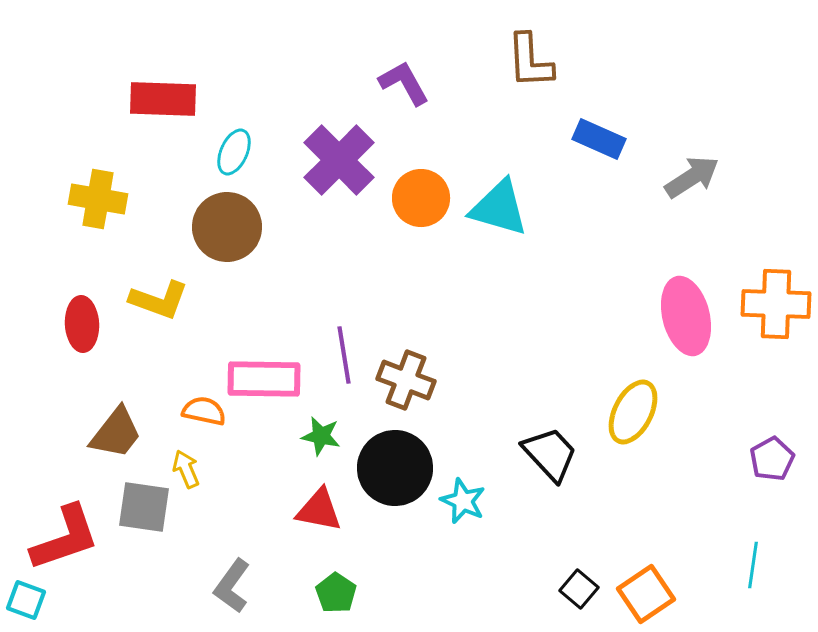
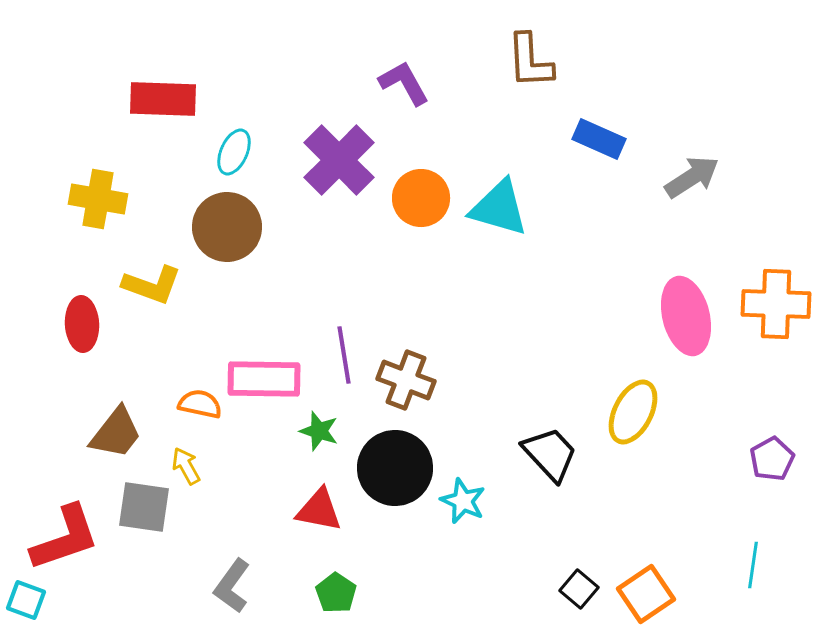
yellow L-shape: moved 7 px left, 15 px up
orange semicircle: moved 4 px left, 7 px up
green star: moved 2 px left, 5 px up; rotated 6 degrees clockwise
yellow arrow: moved 3 px up; rotated 6 degrees counterclockwise
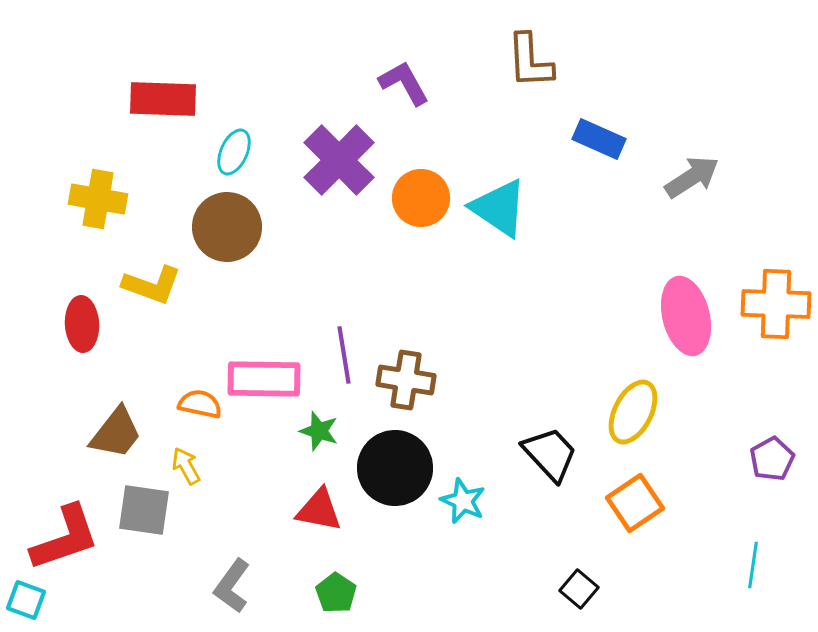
cyan triangle: rotated 18 degrees clockwise
brown cross: rotated 12 degrees counterclockwise
gray square: moved 3 px down
orange square: moved 11 px left, 91 px up
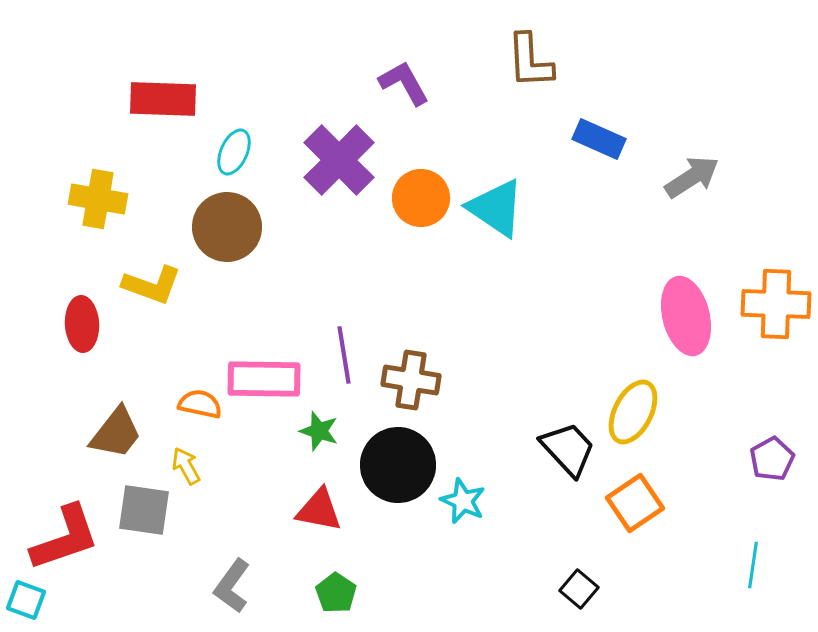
cyan triangle: moved 3 px left
brown cross: moved 5 px right
black trapezoid: moved 18 px right, 5 px up
black circle: moved 3 px right, 3 px up
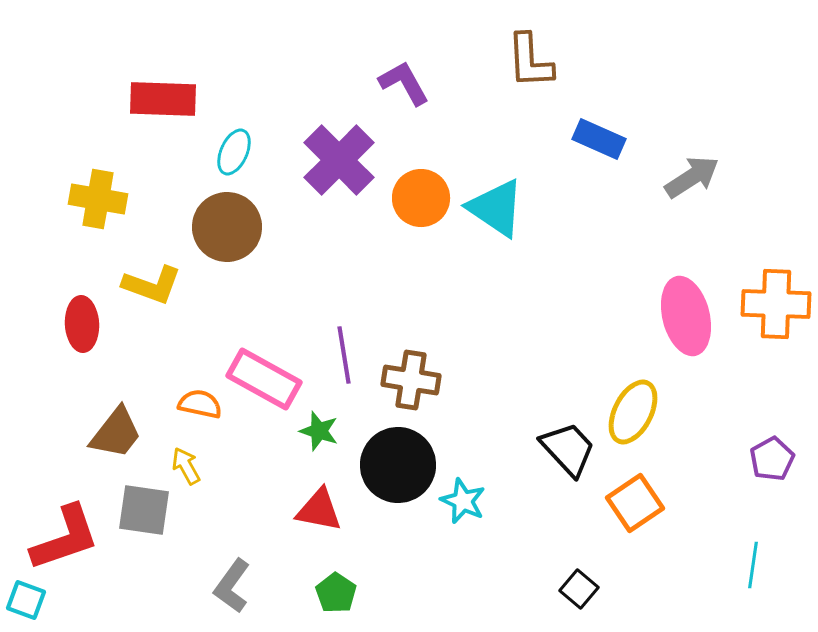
pink rectangle: rotated 28 degrees clockwise
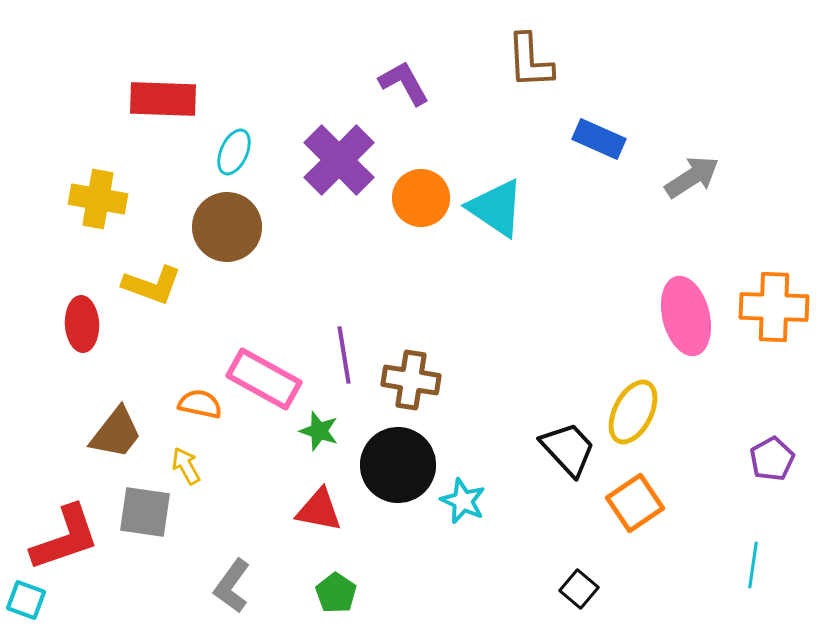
orange cross: moved 2 px left, 3 px down
gray square: moved 1 px right, 2 px down
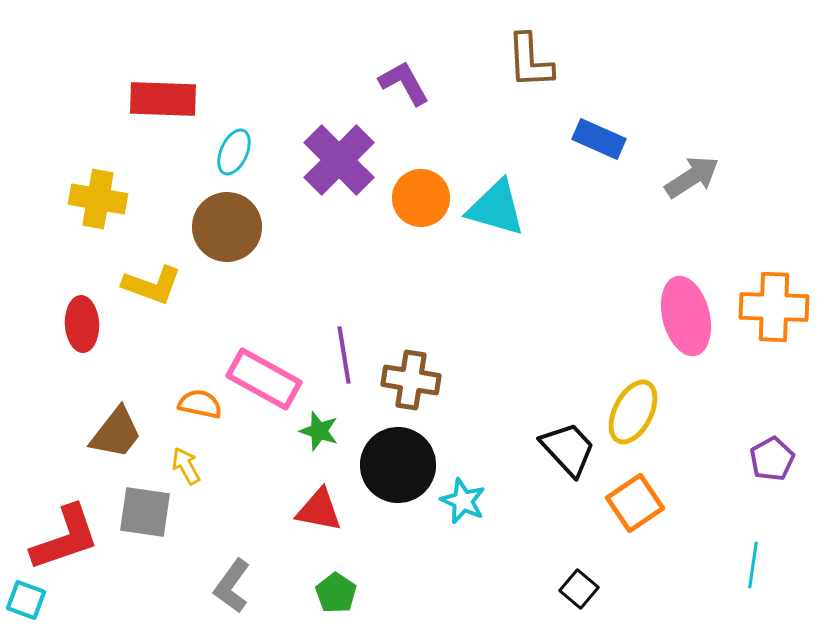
cyan triangle: rotated 18 degrees counterclockwise
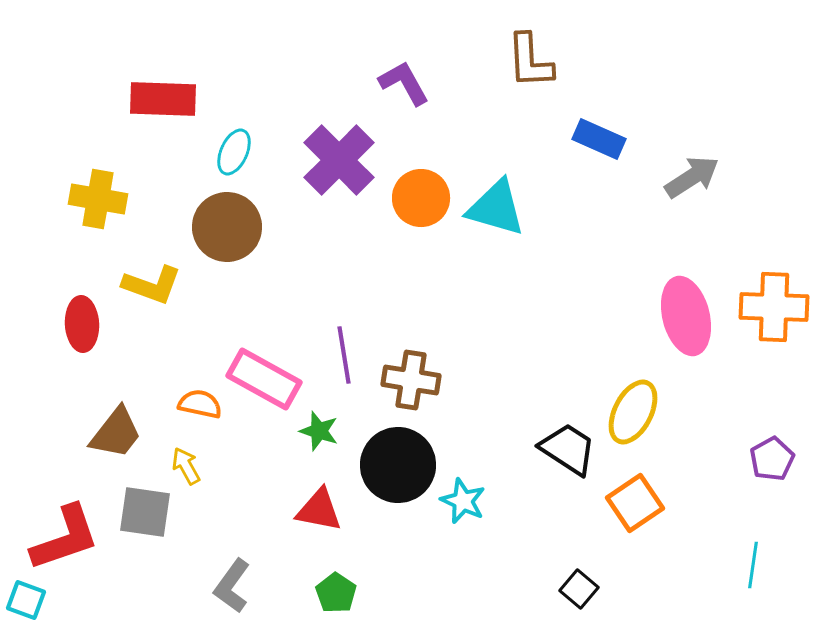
black trapezoid: rotated 14 degrees counterclockwise
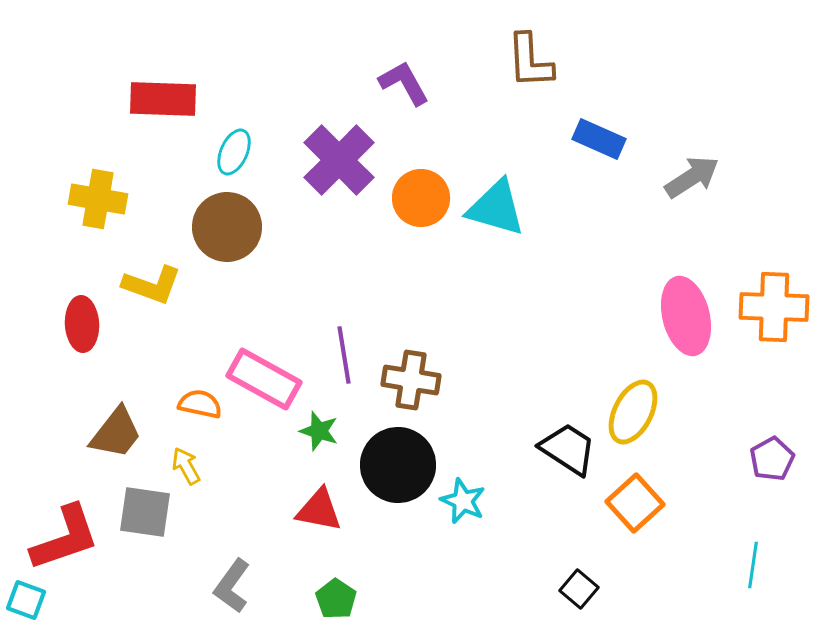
orange square: rotated 8 degrees counterclockwise
green pentagon: moved 6 px down
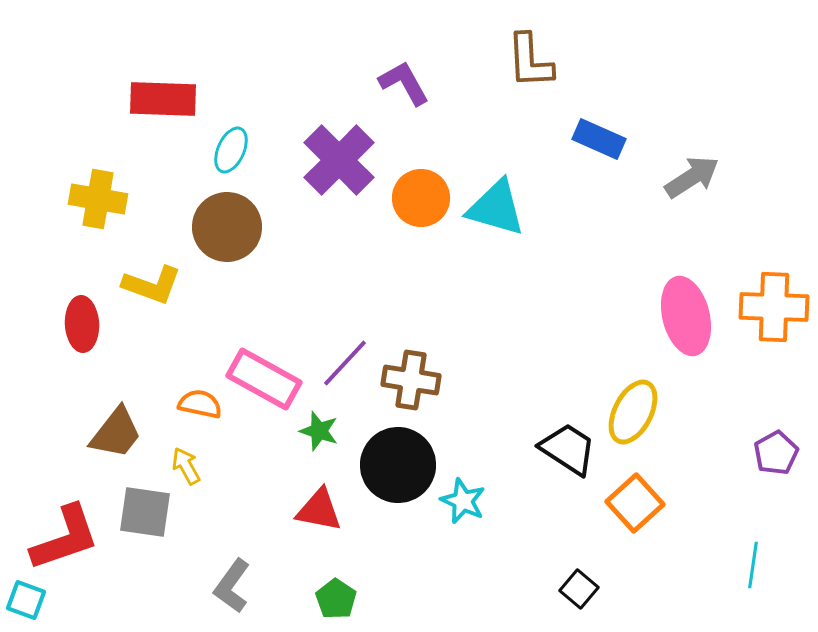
cyan ellipse: moved 3 px left, 2 px up
purple line: moved 1 px right, 8 px down; rotated 52 degrees clockwise
purple pentagon: moved 4 px right, 6 px up
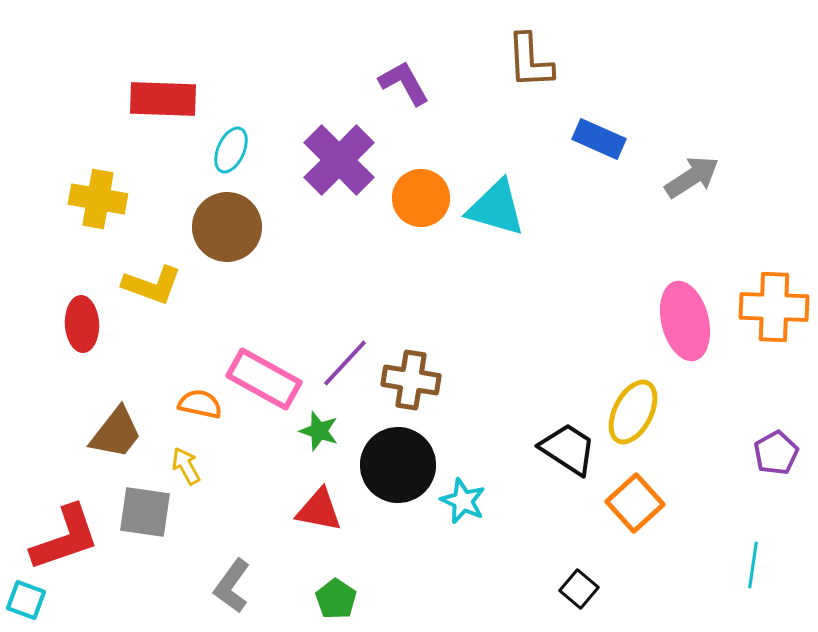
pink ellipse: moved 1 px left, 5 px down
